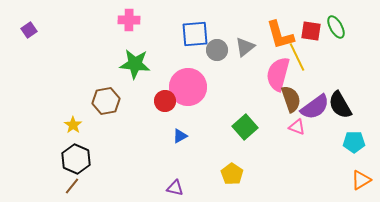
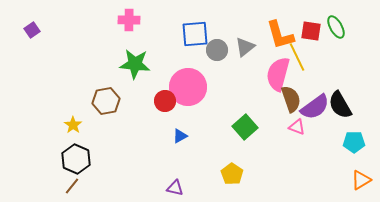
purple square: moved 3 px right
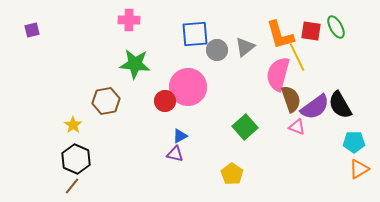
purple square: rotated 21 degrees clockwise
orange triangle: moved 2 px left, 11 px up
purple triangle: moved 34 px up
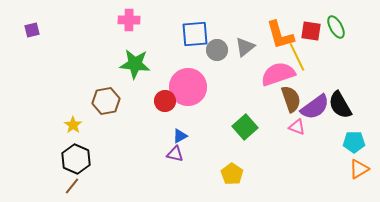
pink semicircle: rotated 56 degrees clockwise
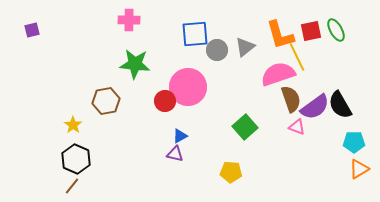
green ellipse: moved 3 px down
red square: rotated 20 degrees counterclockwise
yellow pentagon: moved 1 px left, 2 px up; rotated 30 degrees counterclockwise
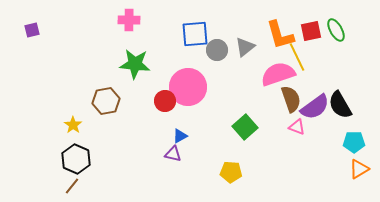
purple triangle: moved 2 px left
